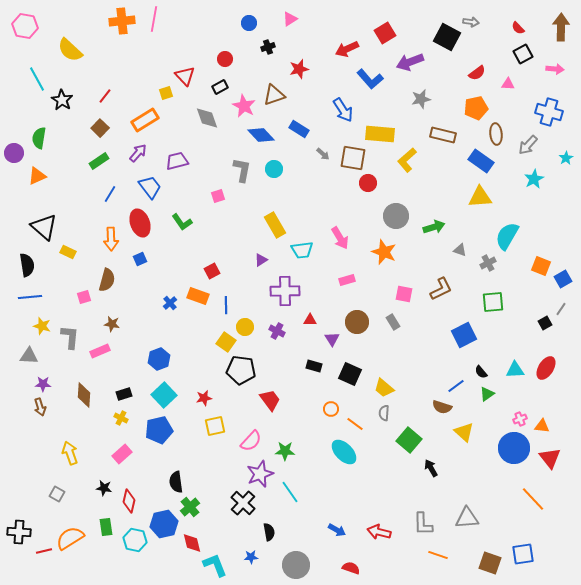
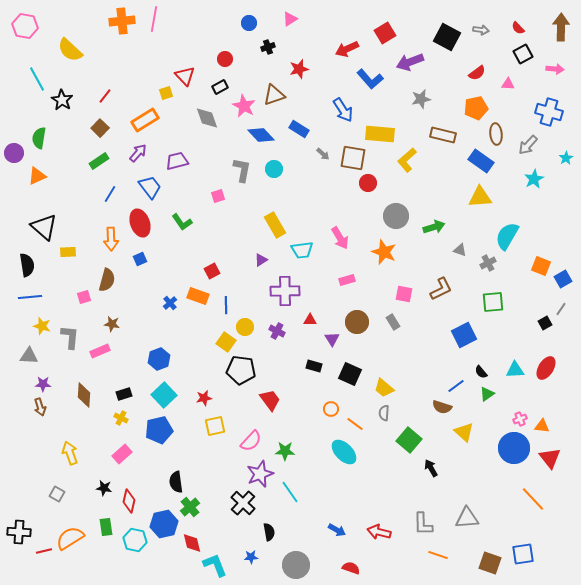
gray arrow at (471, 22): moved 10 px right, 8 px down
yellow rectangle at (68, 252): rotated 28 degrees counterclockwise
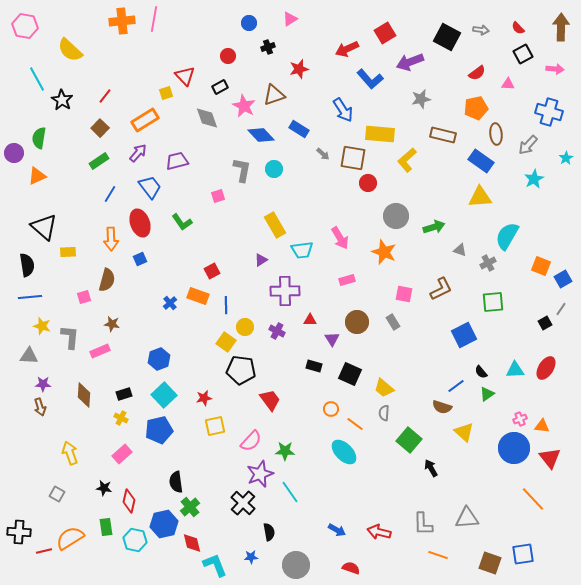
red circle at (225, 59): moved 3 px right, 3 px up
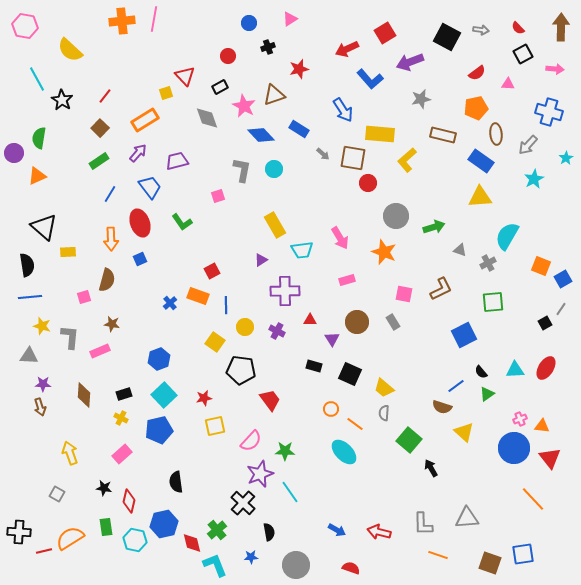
yellow square at (226, 342): moved 11 px left
green cross at (190, 507): moved 27 px right, 23 px down
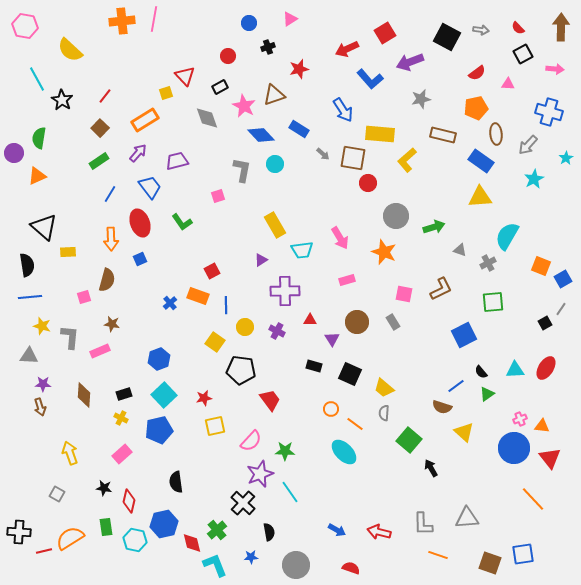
cyan circle at (274, 169): moved 1 px right, 5 px up
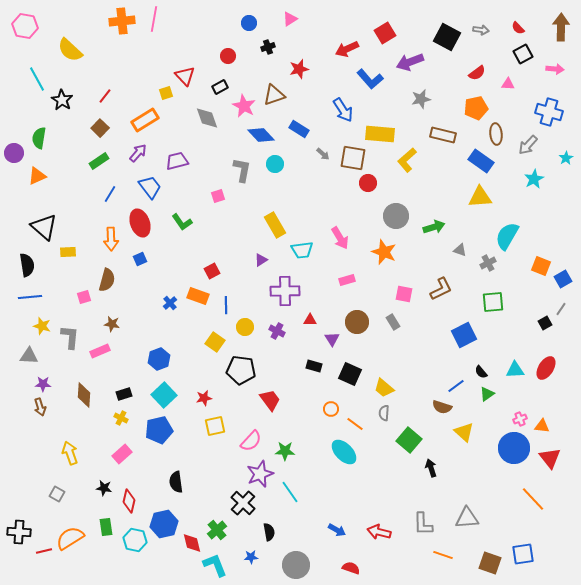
black arrow at (431, 468): rotated 12 degrees clockwise
orange line at (438, 555): moved 5 px right
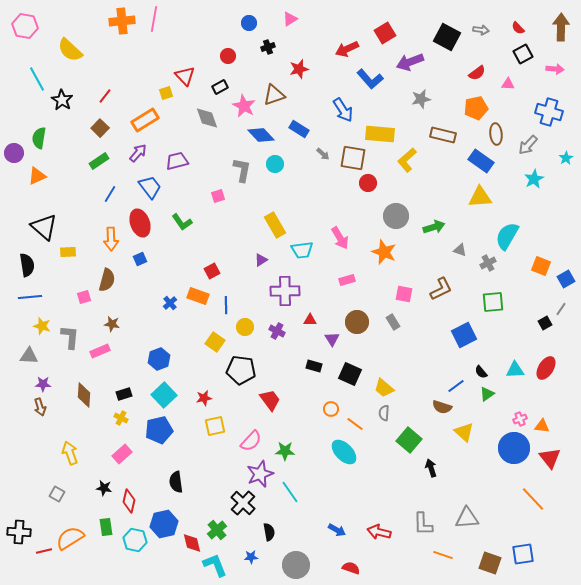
blue square at (563, 279): moved 3 px right
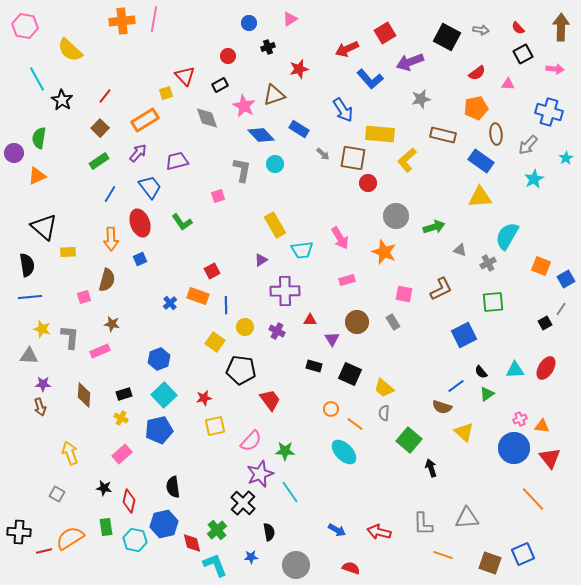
black rectangle at (220, 87): moved 2 px up
yellow star at (42, 326): moved 3 px down
black semicircle at (176, 482): moved 3 px left, 5 px down
blue square at (523, 554): rotated 15 degrees counterclockwise
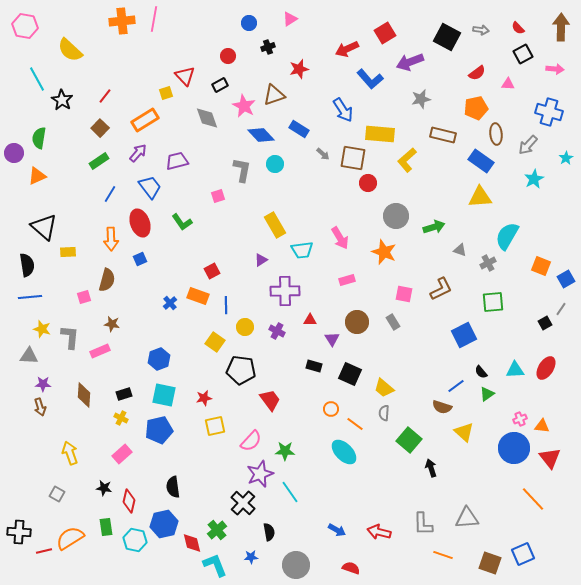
cyan square at (164, 395): rotated 35 degrees counterclockwise
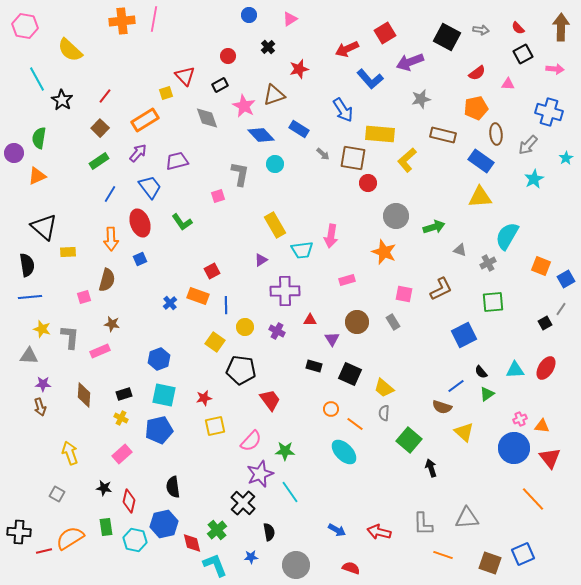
blue circle at (249, 23): moved 8 px up
black cross at (268, 47): rotated 24 degrees counterclockwise
gray L-shape at (242, 170): moved 2 px left, 4 px down
pink arrow at (340, 238): moved 9 px left, 2 px up; rotated 40 degrees clockwise
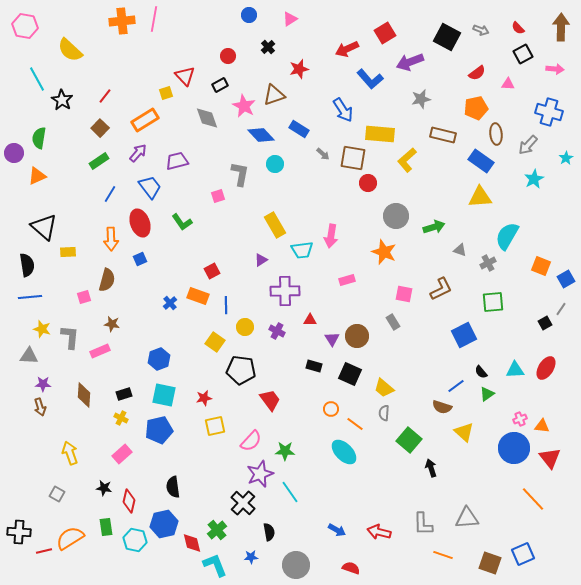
gray arrow at (481, 30): rotated 14 degrees clockwise
brown circle at (357, 322): moved 14 px down
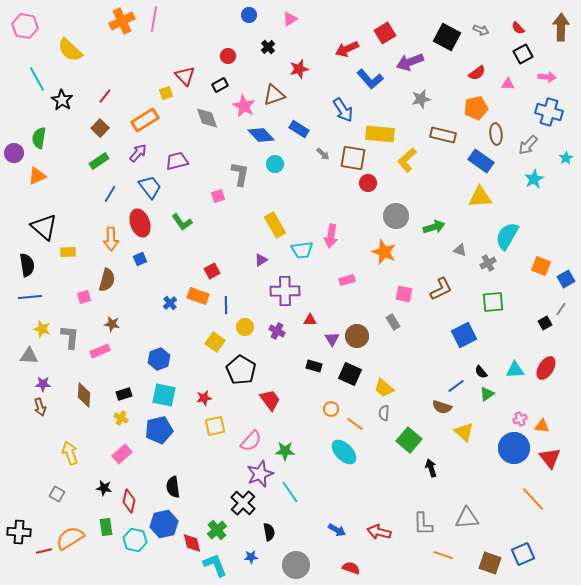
orange cross at (122, 21): rotated 20 degrees counterclockwise
pink arrow at (555, 69): moved 8 px left, 8 px down
black pentagon at (241, 370): rotated 24 degrees clockwise
